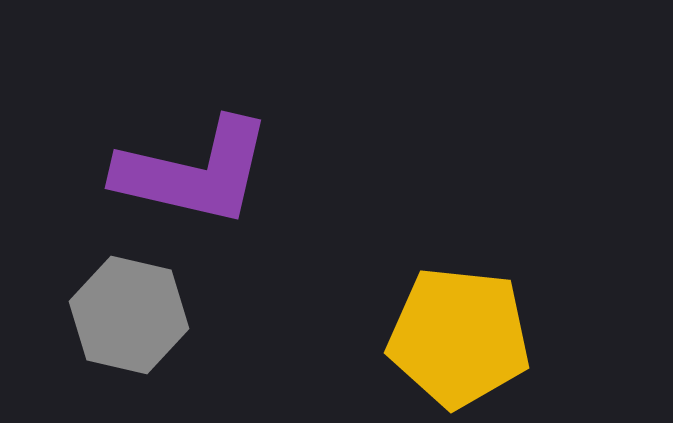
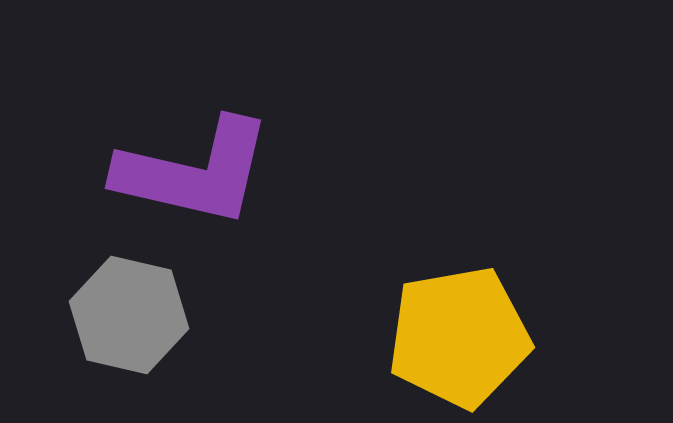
yellow pentagon: rotated 16 degrees counterclockwise
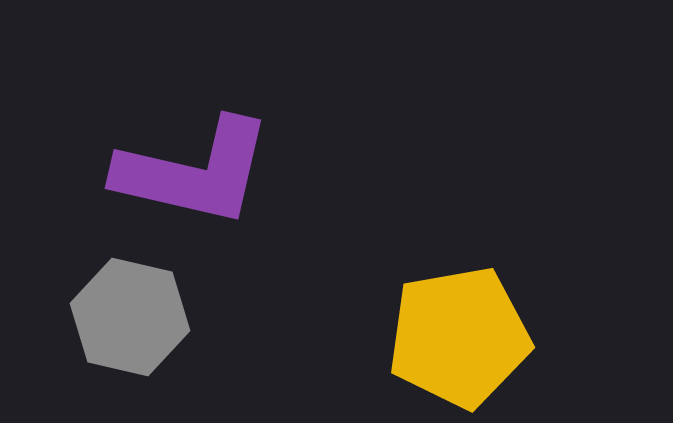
gray hexagon: moved 1 px right, 2 px down
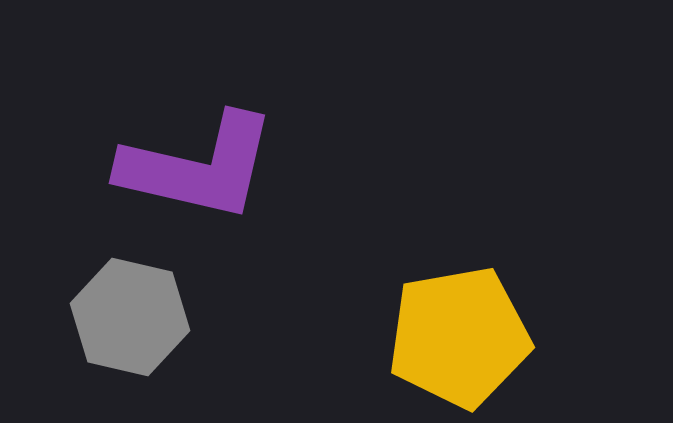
purple L-shape: moved 4 px right, 5 px up
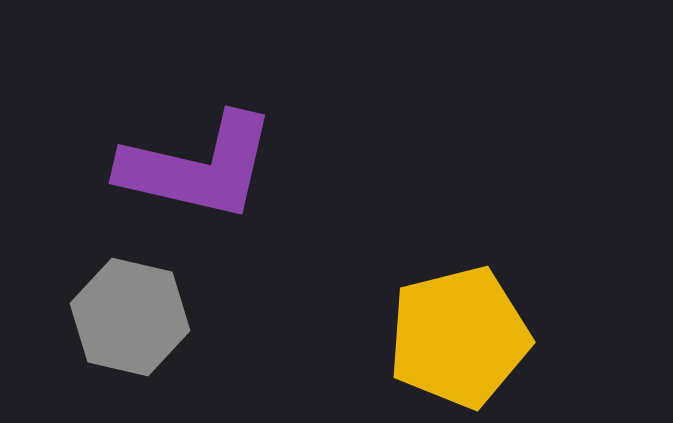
yellow pentagon: rotated 4 degrees counterclockwise
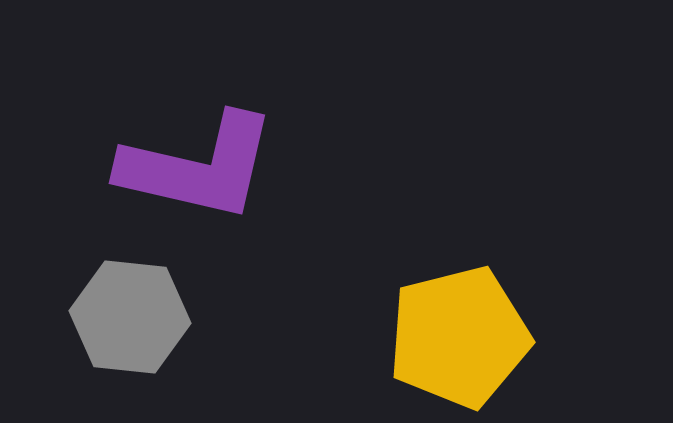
gray hexagon: rotated 7 degrees counterclockwise
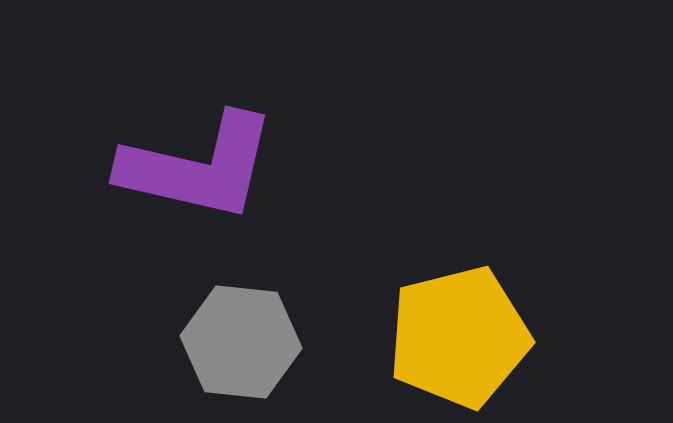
gray hexagon: moved 111 px right, 25 px down
